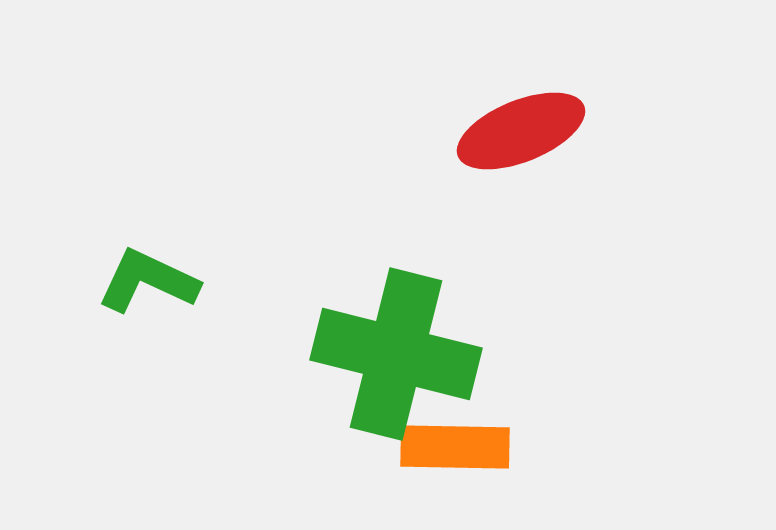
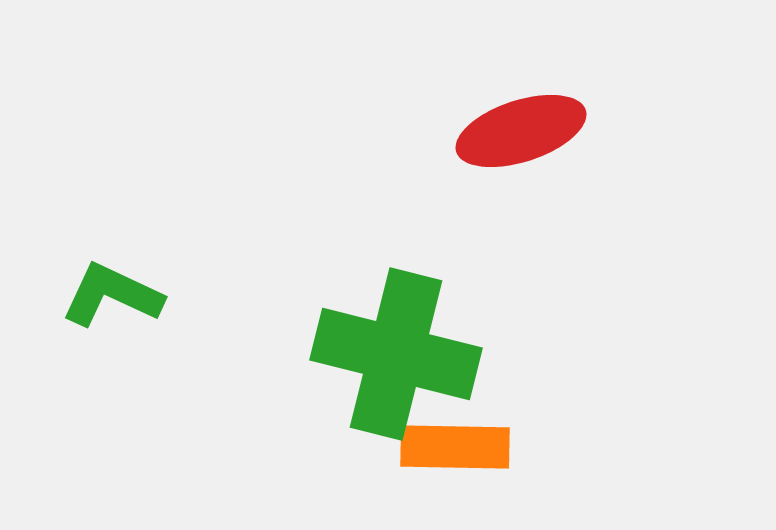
red ellipse: rotated 4 degrees clockwise
green L-shape: moved 36 px left, 14 px down
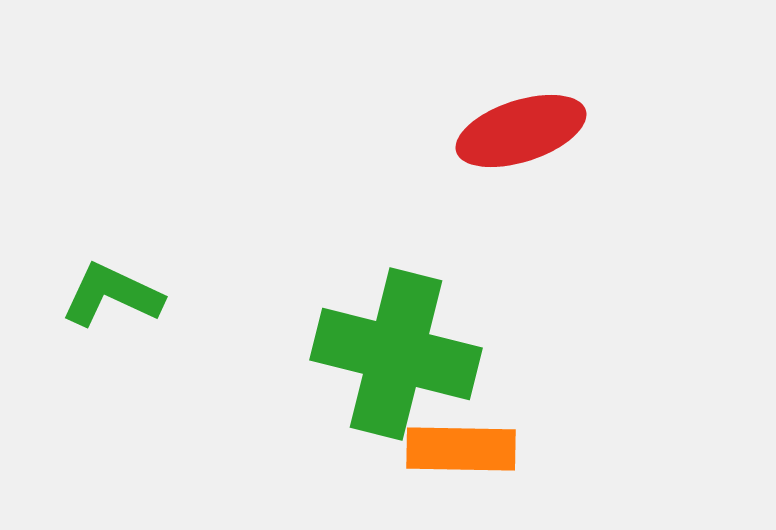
orange rectangle: moved 6 px right, 2 px down
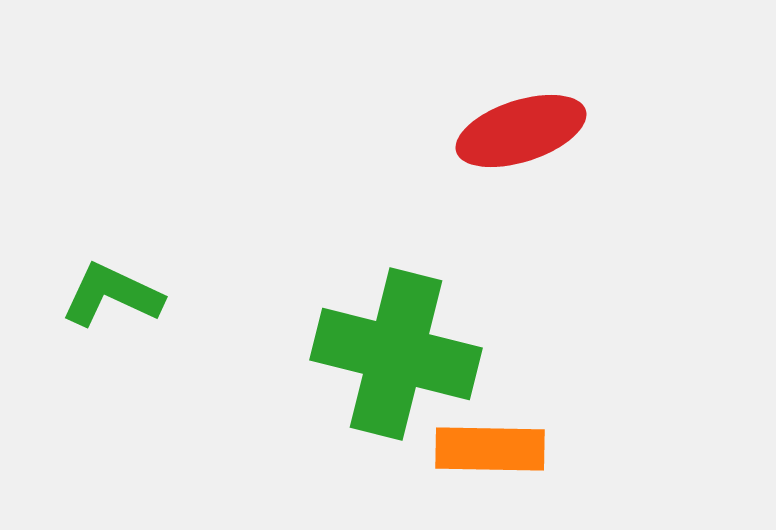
orange rectangle: moved 29 px right
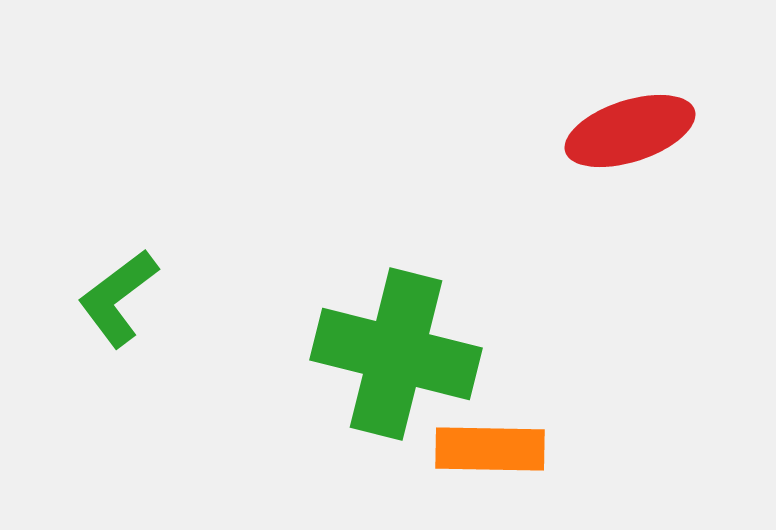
red ellipse: moved 109 px right
green L-shape: moved 6 px right, 3 px down; rotated 62 degrees counterclockwise
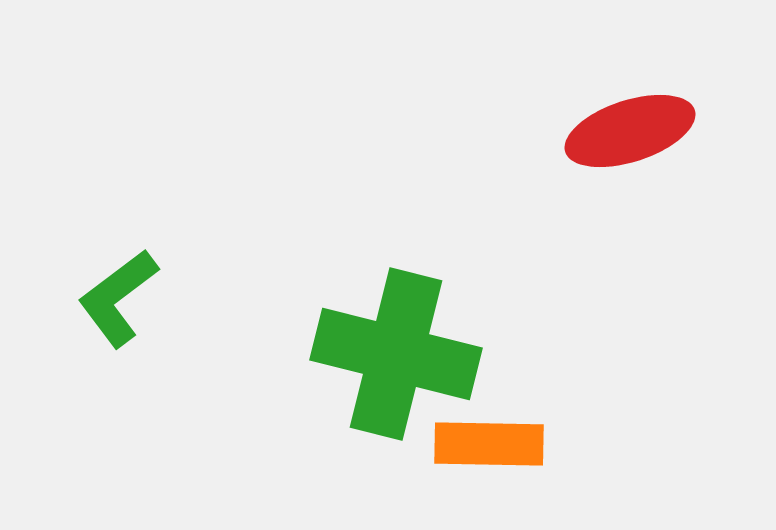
orange rectangle: moved 1 px left, 5 px up
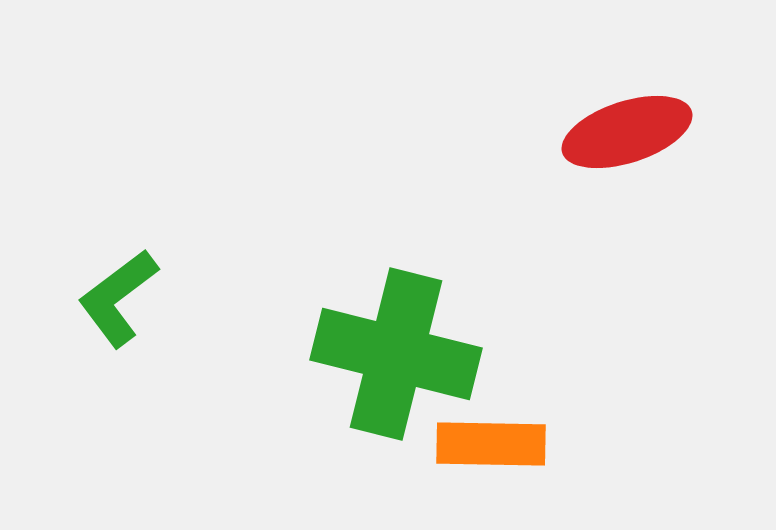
red ellipse: moved 3 px left, 1 px down
orange rectangle: moved 2 px right
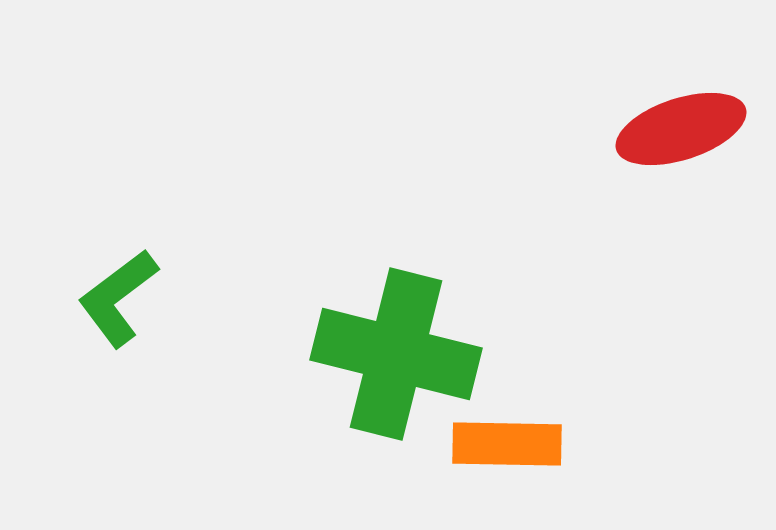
red ellipse: moved 54 px right, 3 px up
orange rectangle: moved 16 px right
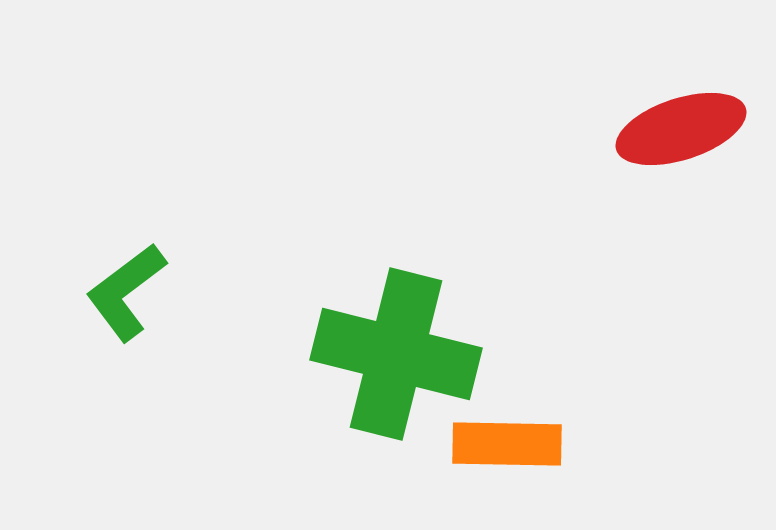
green L-shape: moved 8 px right, 6 px up
